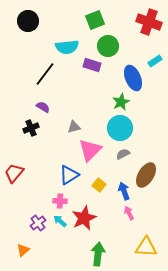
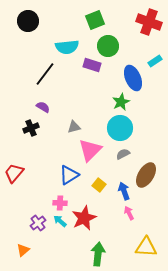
pink cross: moved 2 px down
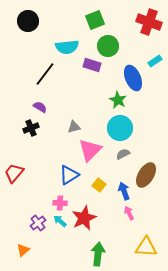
green star: moved 3 px left, 2 px up; rotated 18 degrees counterclockwise
purple semicircle: moved 3 px left
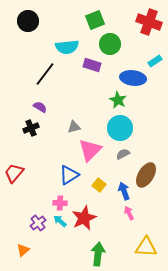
green circle: moved 2 px right, 2 px up
blue ellipse: rotated 60 degrees counterclockwise
